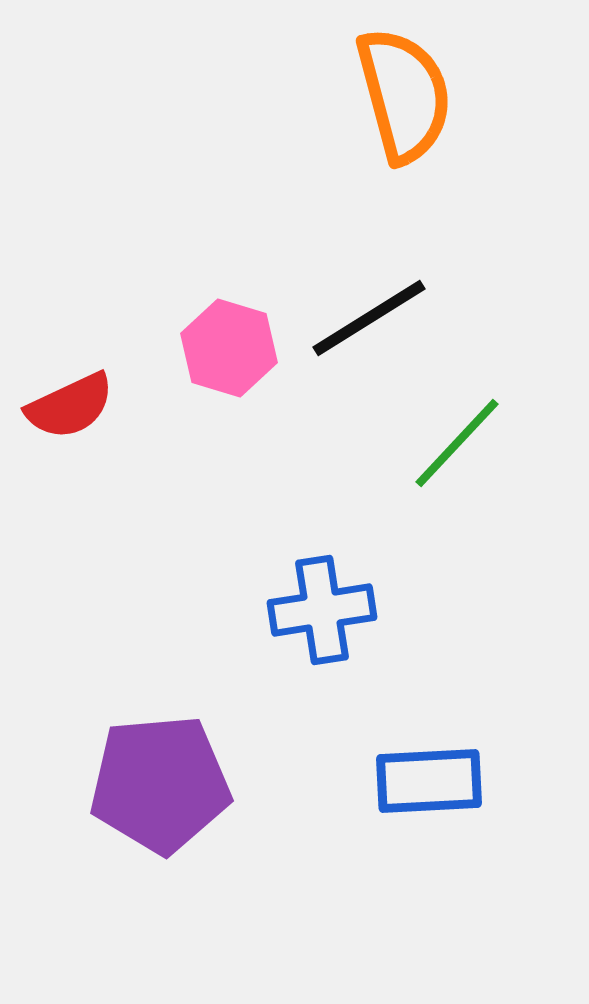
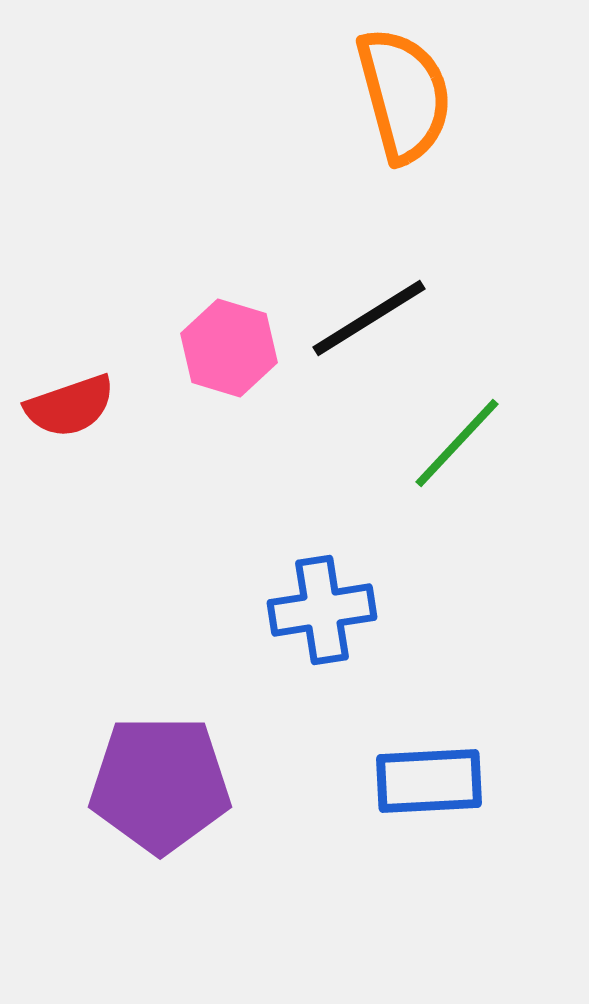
red semicircle: rotated 6 degrees clockwise
purple pentagon: rotated 5 degrees clockwise
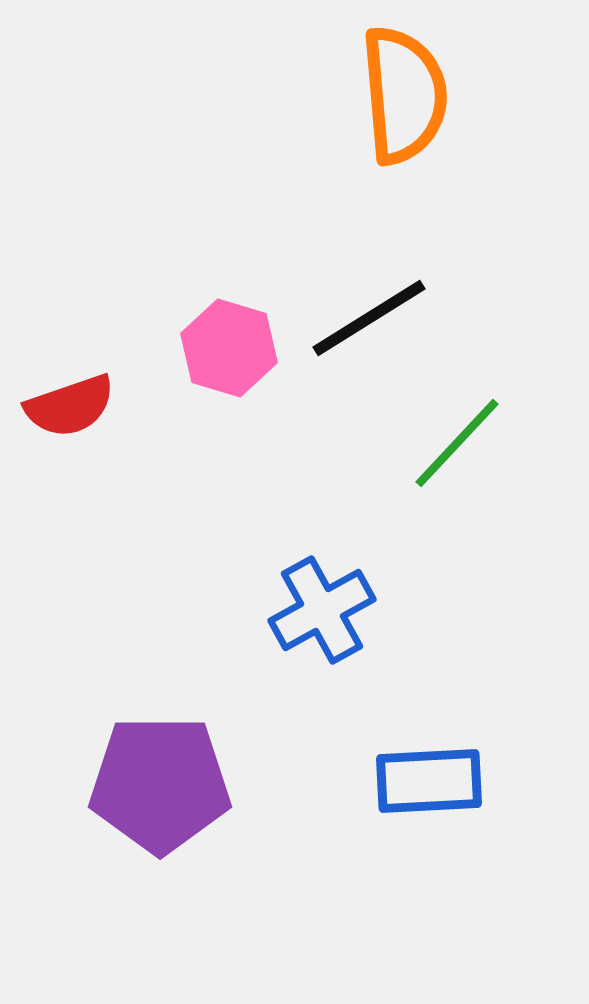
orange semicircle: rotated 10 degrees clockwise
blue cross: rotated 20 degrees counterclockwise
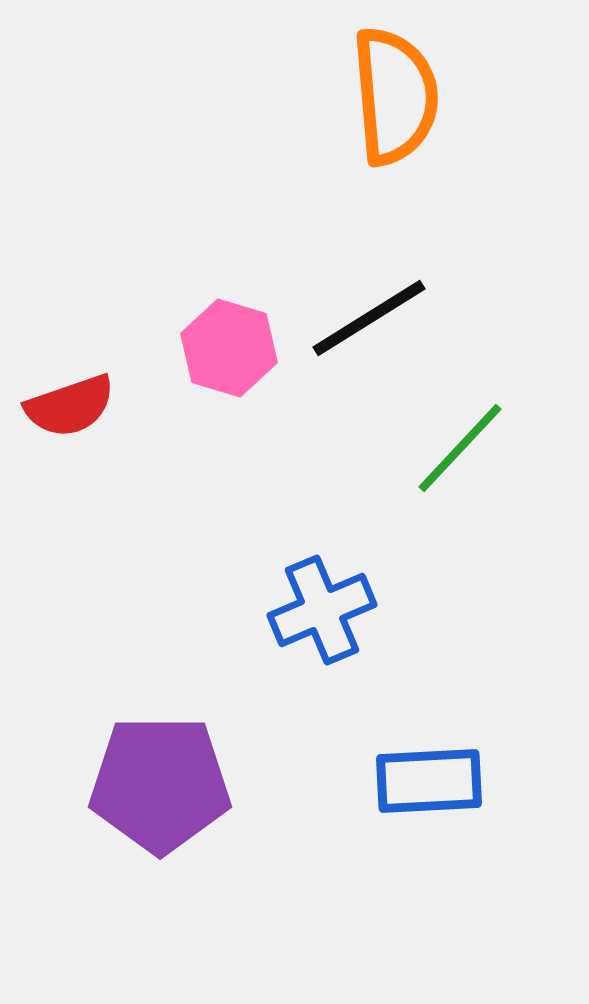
orange semicircle: moved 9 px left, 1 px down
green line: moved 3 px right, 5 px down
blue cross: rotated 6 degrees clockwise
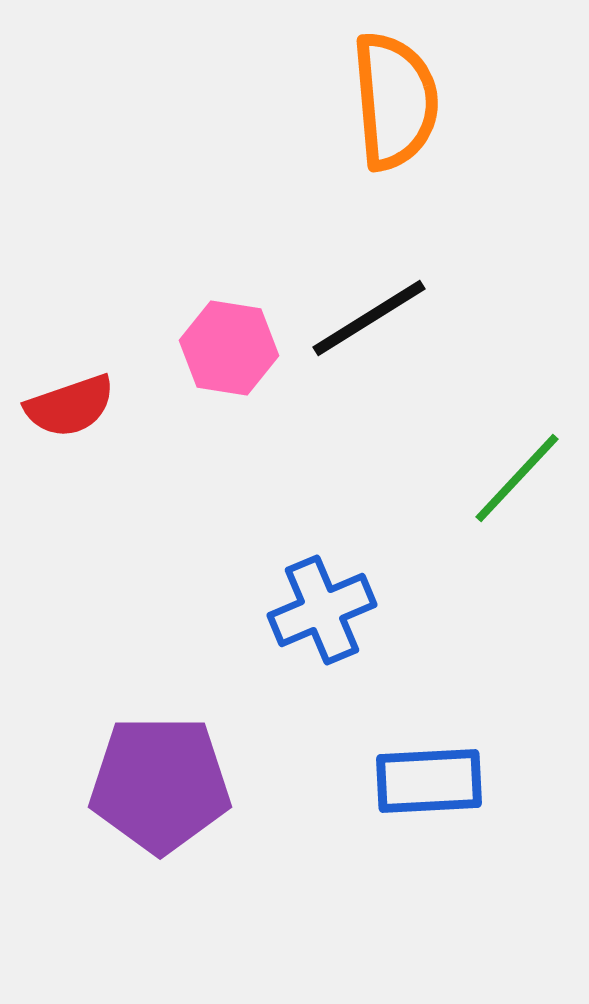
orange semicircle: moved 5 px down
pink hexagon: rotated 8 degrees counterclockwise
green line: moved 57 px right, 30 px down
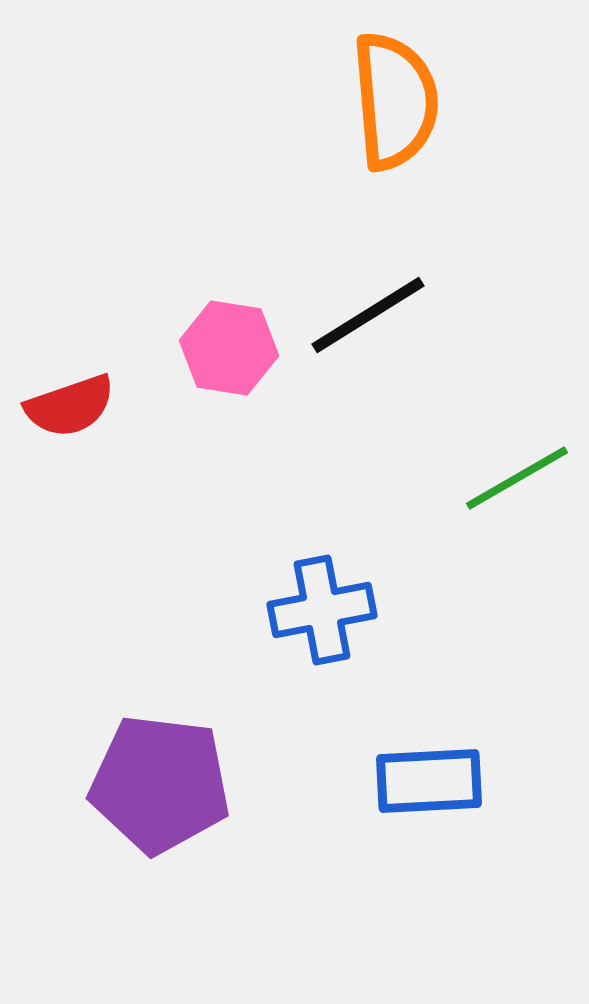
black line: moved 1 px left, 3 px up
green line: rotated 17 degrees clockwise
blue cross: rotated 12 degrees clockwise
purple pentagon: rotated 7 degrees clockwise
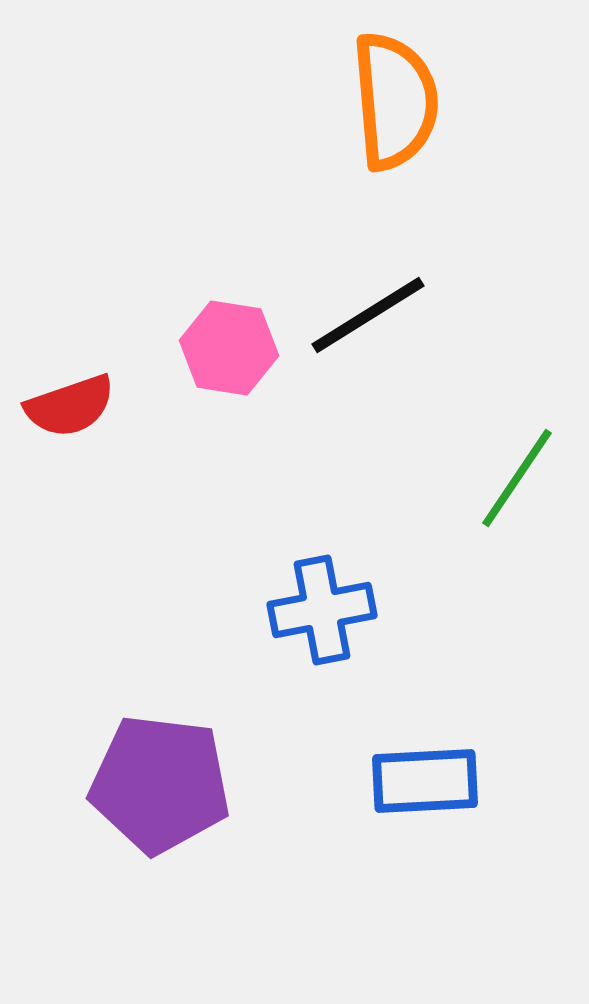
green line: rotated 26 degrees counterclockwise
blue rectangle: moved 4 px left
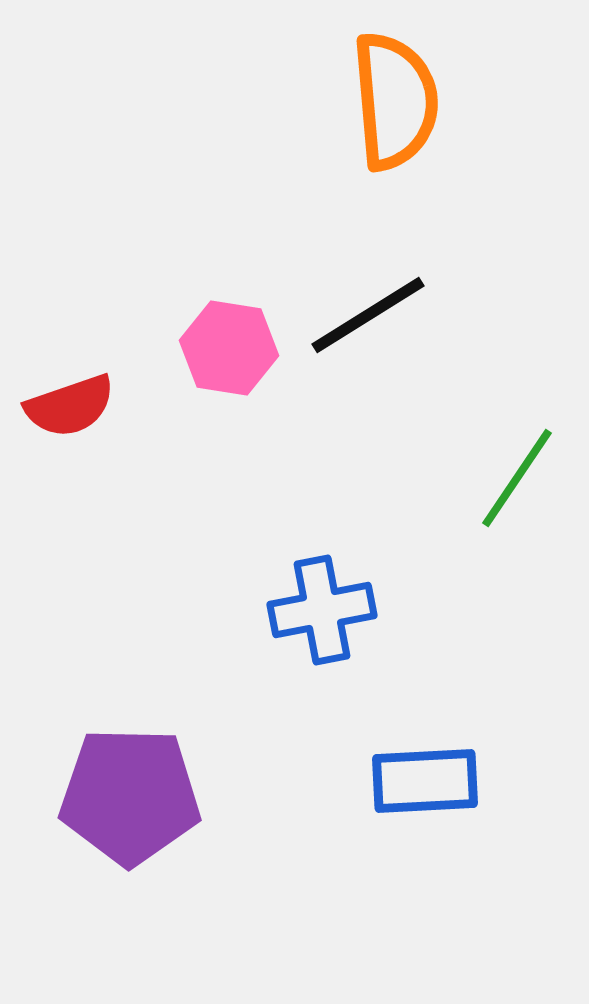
purple pentagon: moved 30 px left, 12 px down; rotated 6 degrees counterclockwise
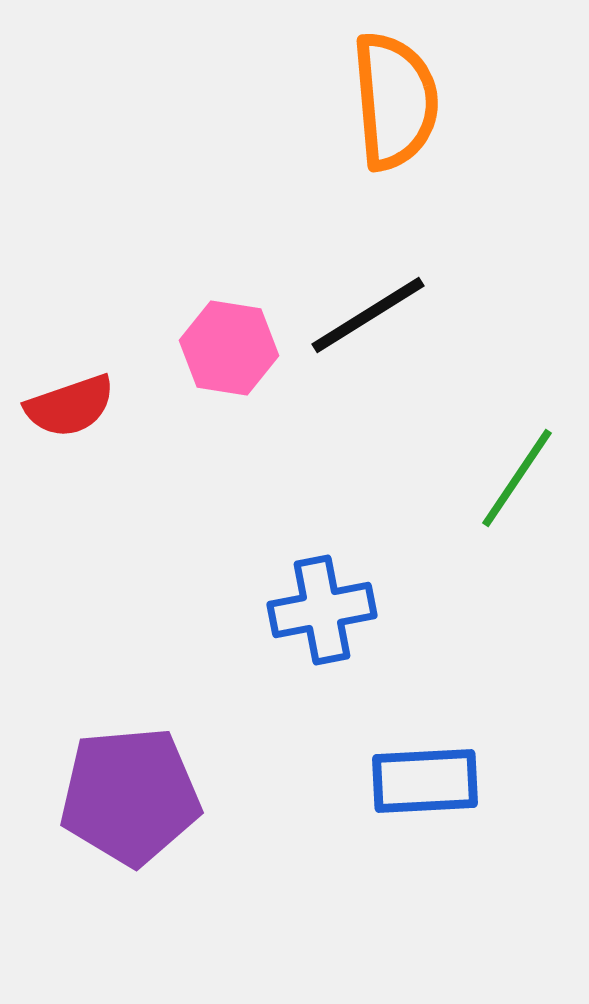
purple pentagon: rotated 6 degrees counterclockwise
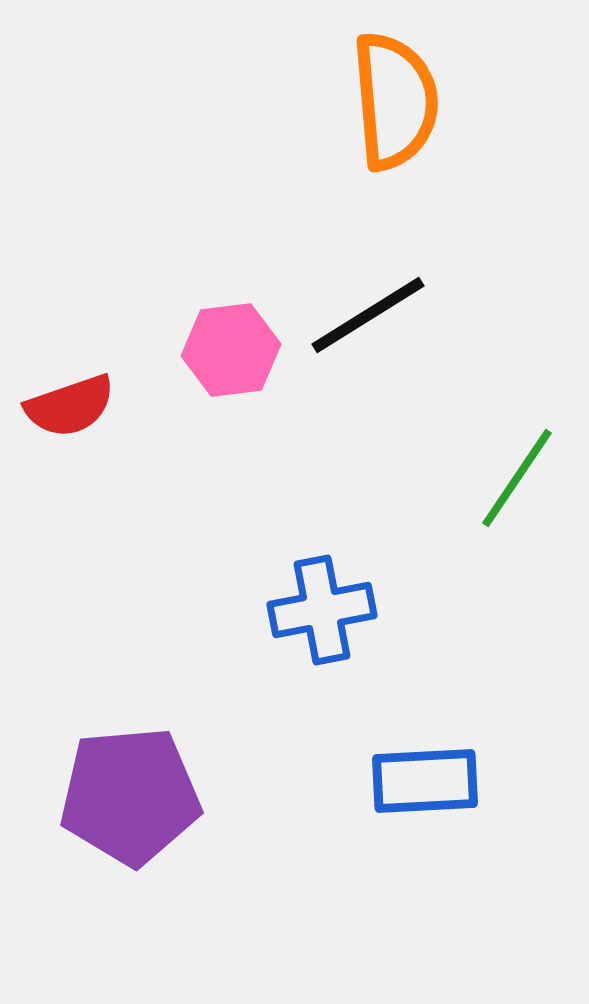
pink hexagon: moved 2 px right, 2 px down; rotated 16 degrees counterclockwise
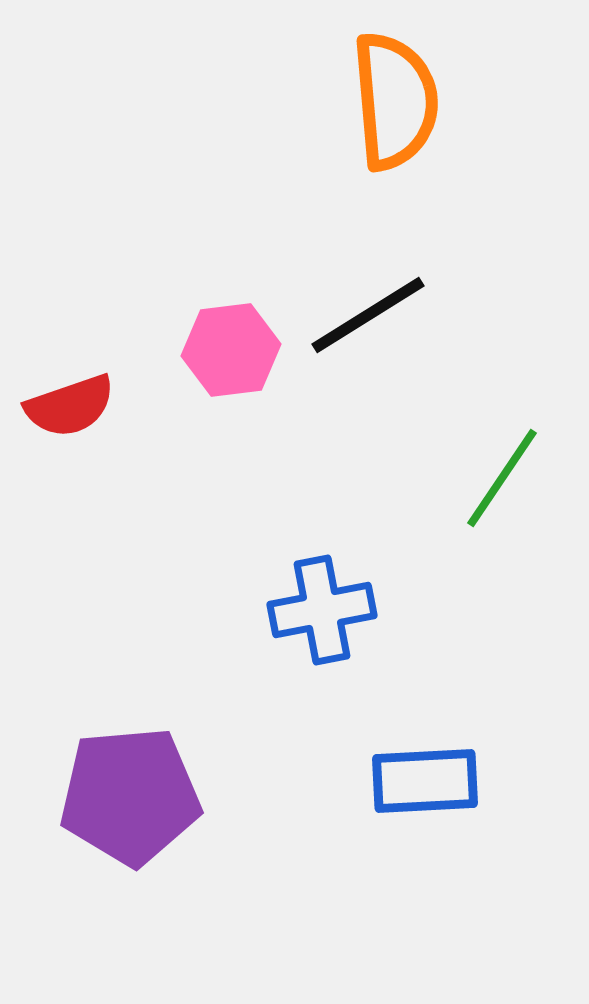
green line: moved 15 px left
